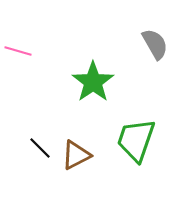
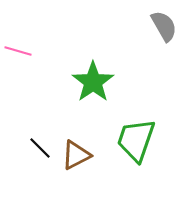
gray semicircle: moved 9 px right, 18 px up
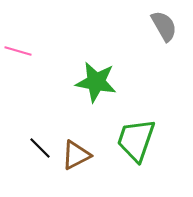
green star: moved 3 px right; rotated 27 degrees counterclockwise
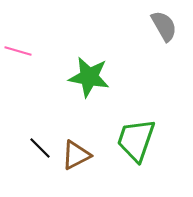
green star: moved 7 px left, 5 px up
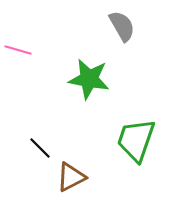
gray semicircle: moved 42 px left
pink line: moved 1 px up
green star: moved 2 px down
brown triangle: moved 5 px left, 22 px down
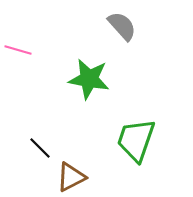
gray semicircle: rotated 12 degrees counterclockwise
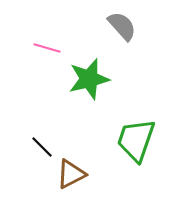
pink line: moved 29 px right, 2 px up
green star: rotated 24 degrees counterclockwise
black line: moved 2 px right, 1 px up
brown triangle: moved 3 px up
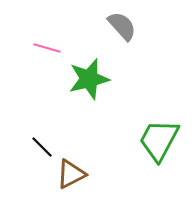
green trapezoid: moved 23 px right; rotated 9 degrees clockwise
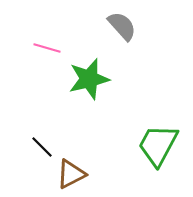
green trapezoid: moved 1 px left, 5 px down
